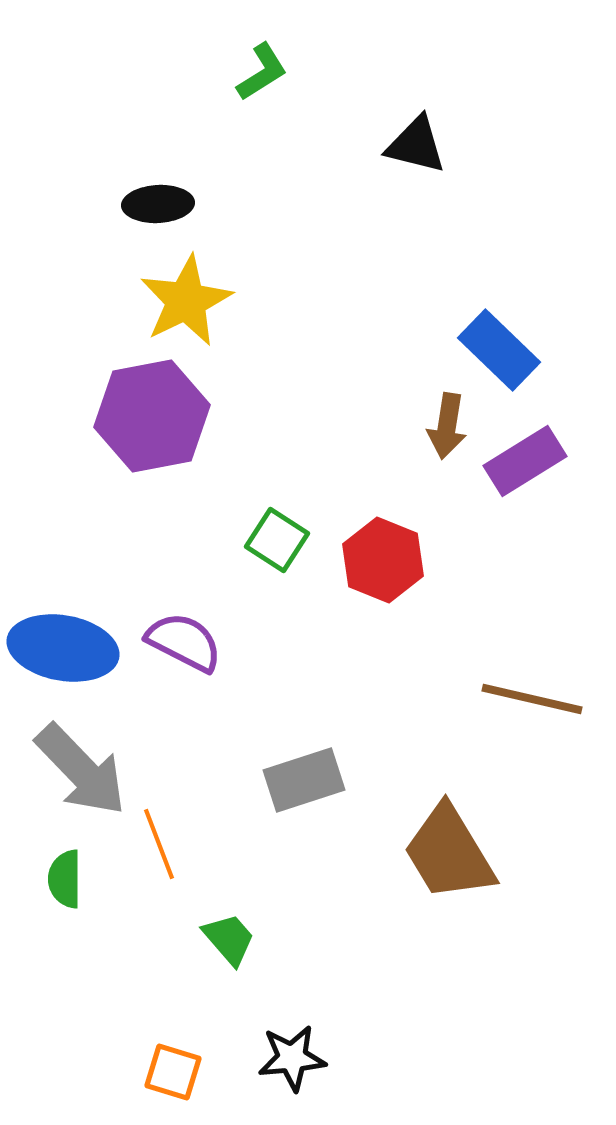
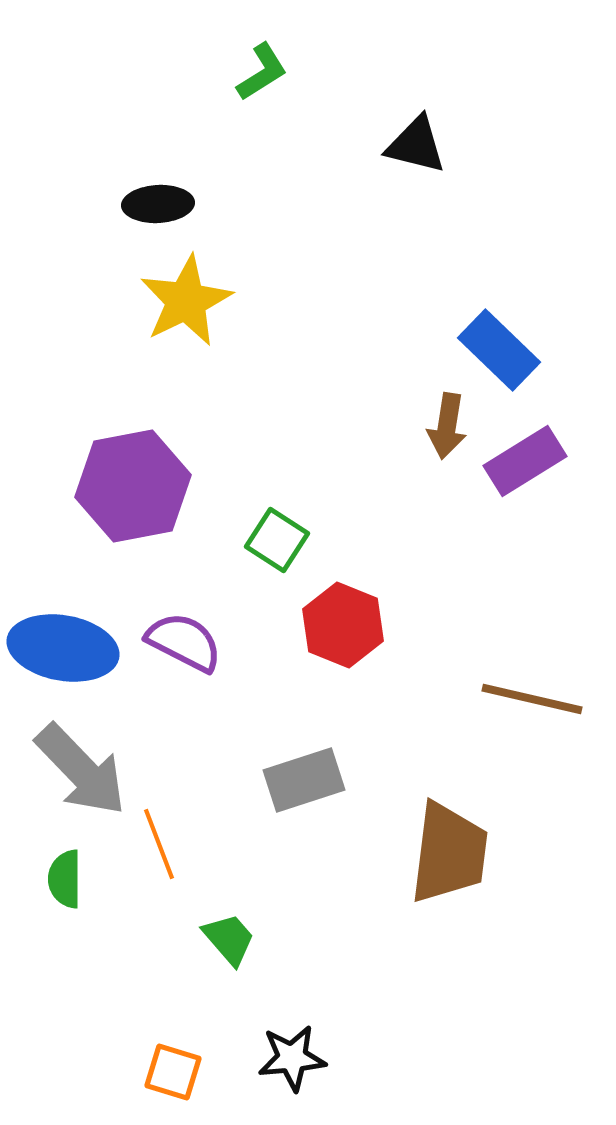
purple hexagon: moved 19 px left, 70 px down
red hexagon: moved 40 px left, 65 px down
brown trapezoid: rotated 142 degrees counterclockwise
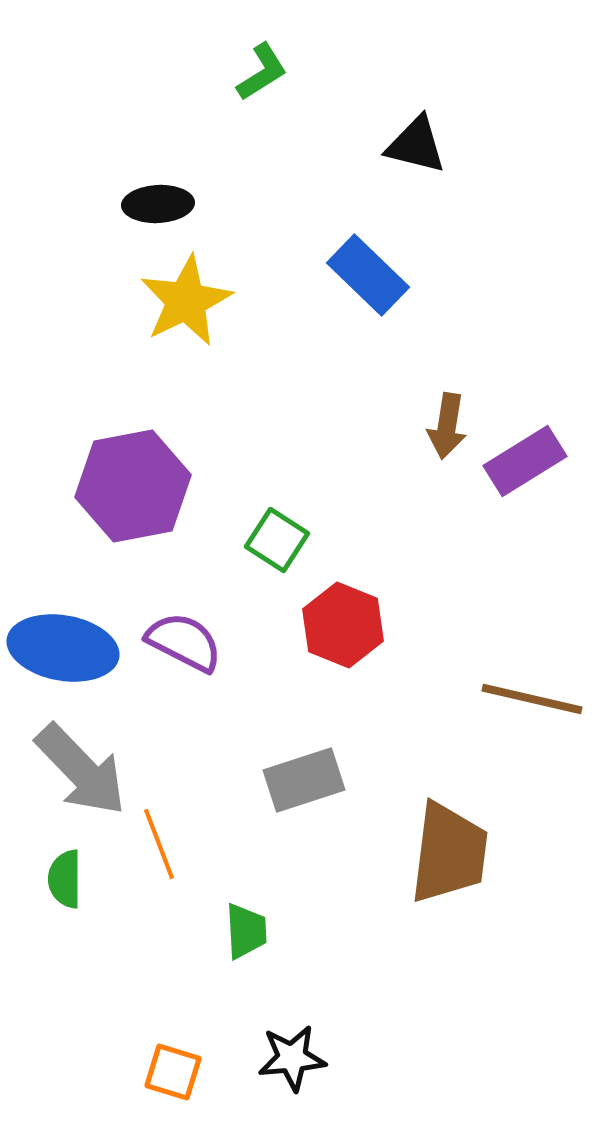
blue rectangle: moved 131 px left, 75 px up
green trapezoid: moved 17 px right, 8 px up; rotated 38 degrees clockwise
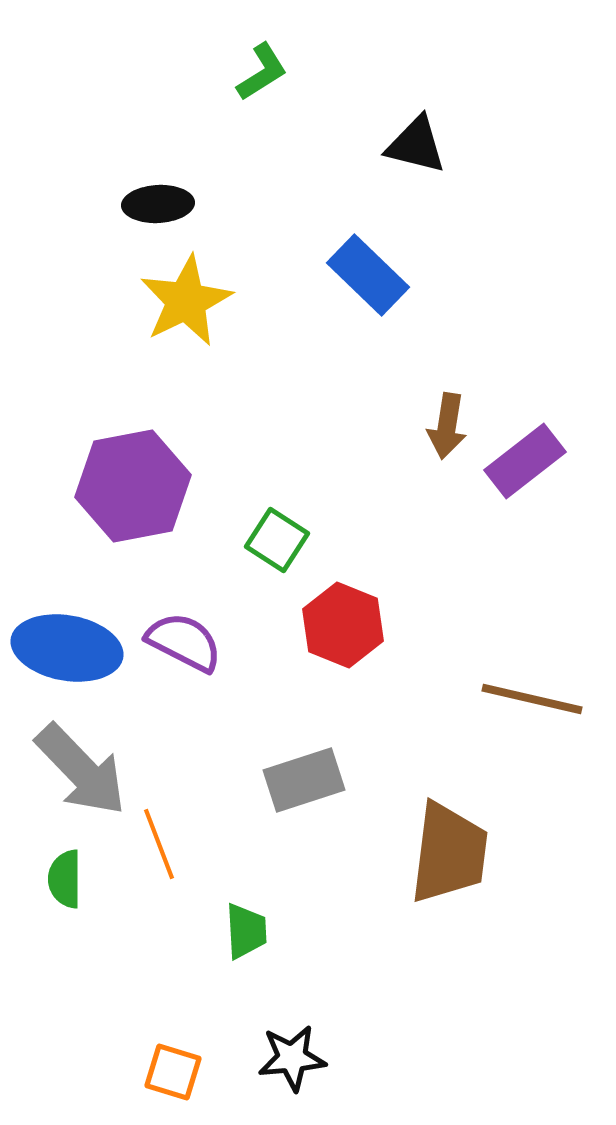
purple rectangle: rotated 6 degrees counterclockwise
blue ellipse: moved 4 px right
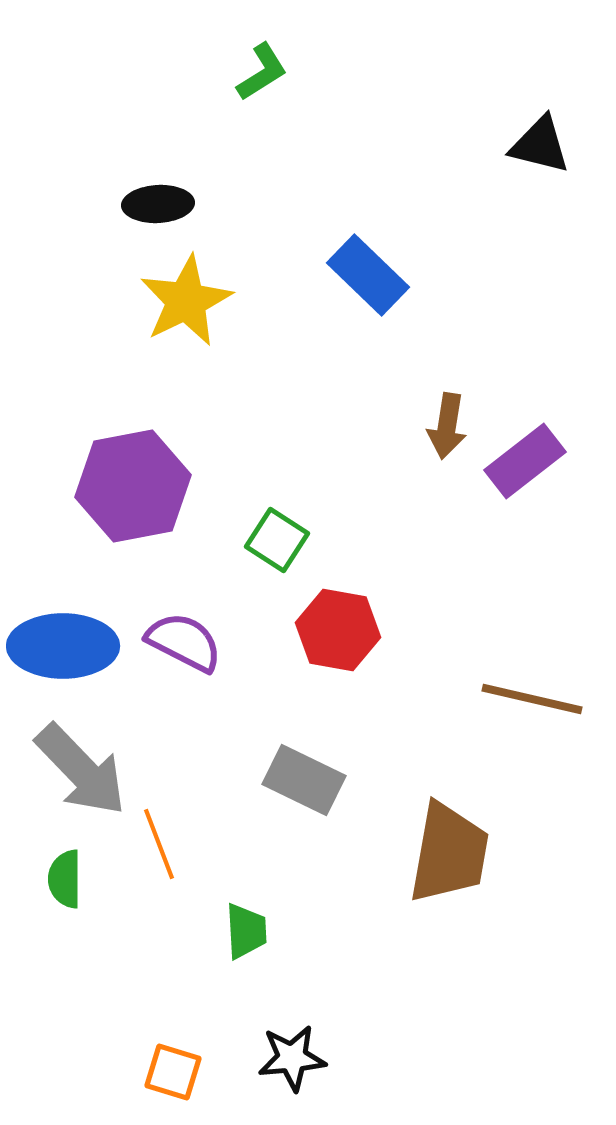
black triangle: moved 124 px right
red hexagon: moved 5 px left, 5 px down; rotated 12 degrees counterclockwise
blue ellipse: moved 4 px left, 2 px up; rotated 10 degrees counterclockwise
gray rectangle: rotated 44 degrees clockwise
brown trapezoid: rotated 3 degrees clockwise
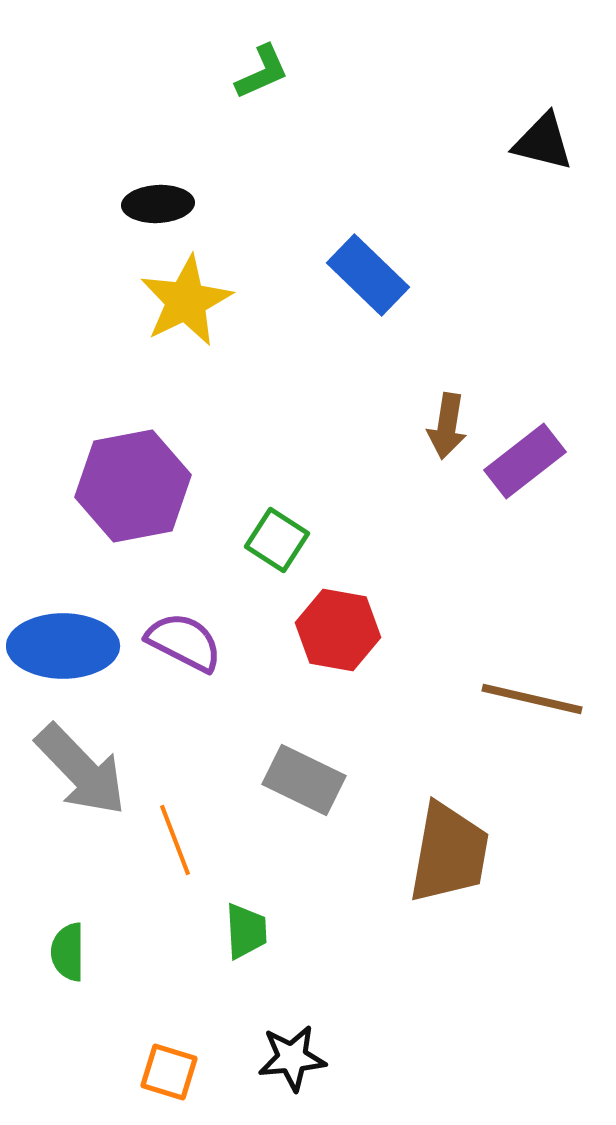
green L-shape: rotated 8 degrees clockwise
black triangle: moved 3 px right, 3 px up
orange line: moved 16 px right, 4 px up
green semicircle: moved 3 px right, 73 px down
orange square: moved 4 px left
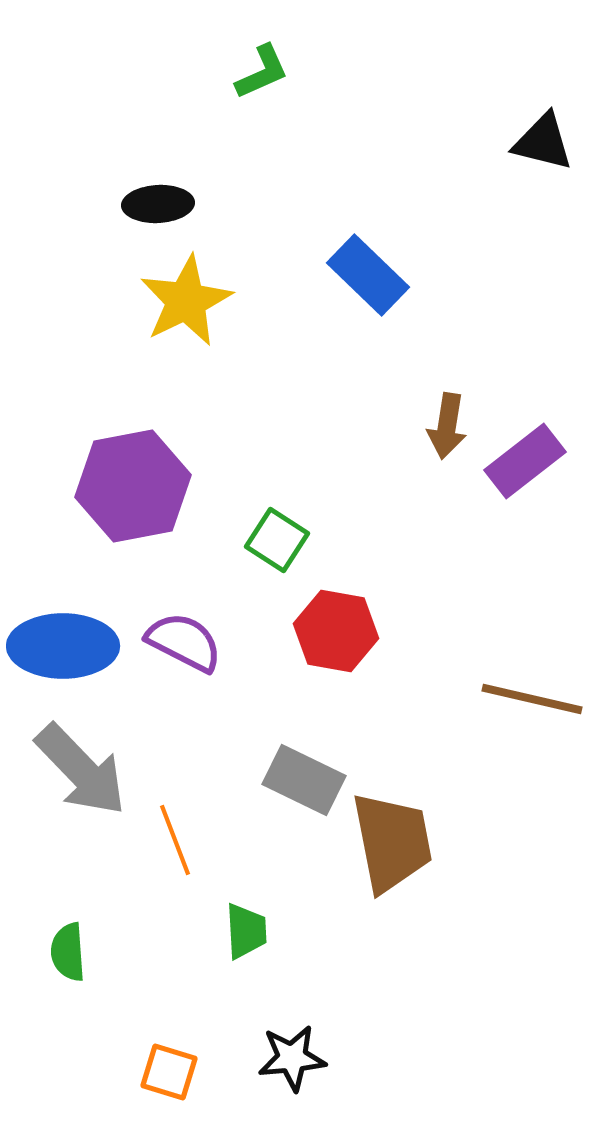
red hexagon: moved 2 px left, 1 px down
brown trapezoid: moved 57 px left, 11 px up; rotated 21 degrees counterclockwise
green semicircle: rotated 4 degrees counterclockwise
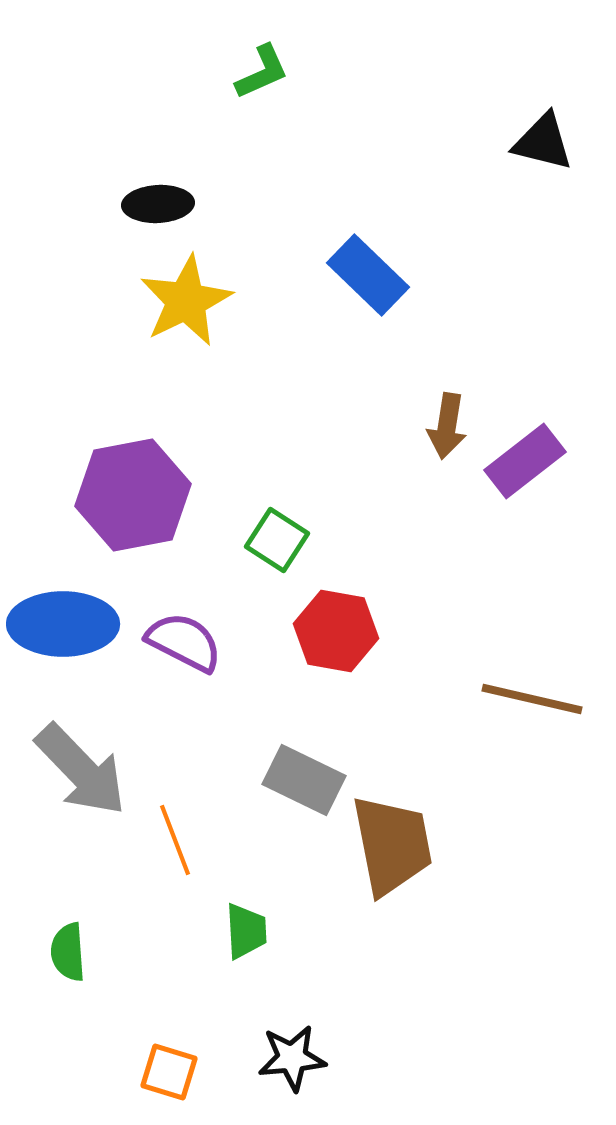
purple hexagon: moved 9 px down
blue ellipse: moved 22 px up
brown trapezoid: moved 3 px down
